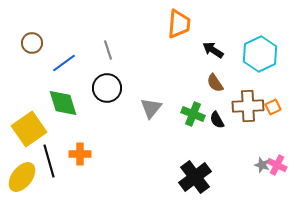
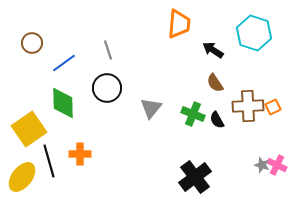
cyan hexagon: moved 6 px left, 21 px up; rotated 16 degrees counterclockwise
green diamond: rotated 16 degrees clockwise
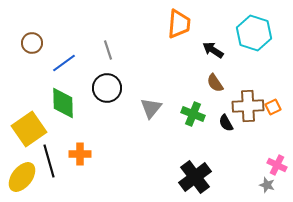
black semicircle: moved 9 px right, 3 px down
gray star: moved 5 px right, 20 px down
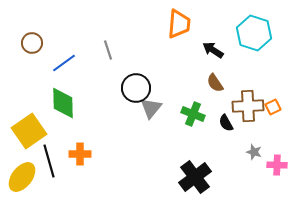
black circle: moved 29 px right
yellow square: moved 2 px down
pink cross: rotated 24 degrees counterclockwise
gray star: moved 13 px left, 33 px up
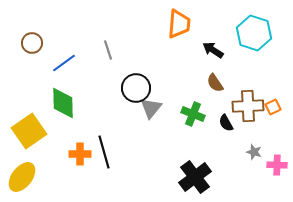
black line: moved 55 px right, 9 px up
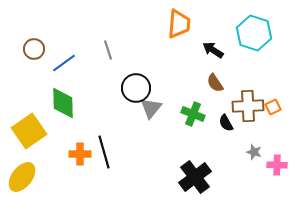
brown circle: moved 2 px right, 6 px down
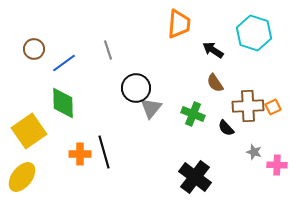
black semicircle: moved 5 px down; rotated 12 degrees counterclockwise
black cross: rotated 16 degrees counterclockwise
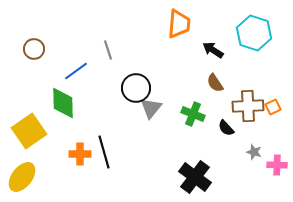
blue line: moved 12 px right, 8 px down
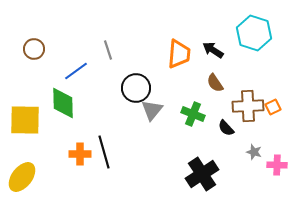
orange trapezoid: moved 30 px down
gray triangle: moved 1 px right, 2 px down
yellow square: moved 4 px left, 11 px up; rotated 36 degrees clockwise
black cross: moved 7 px right, 3 px up; rotated 20 degrees clockwise
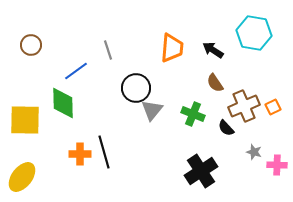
cyan hexagon: rotated 8 degrees counterclockwise
brown circle: moved 3 px left, 4 px up
orange trapezoid: moved 7 px left, 6 px up
brown cross: moved 4 px left; rotated 20 degrees counterclockwise
black cross: moved 1 px left, 3 px up
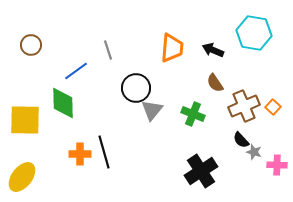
black arrow: rotated 10 degrees counterclockwise
orange square: rotated 21 degrees counterclockwise
black semicircle: moved 15 px right, 12 px down
